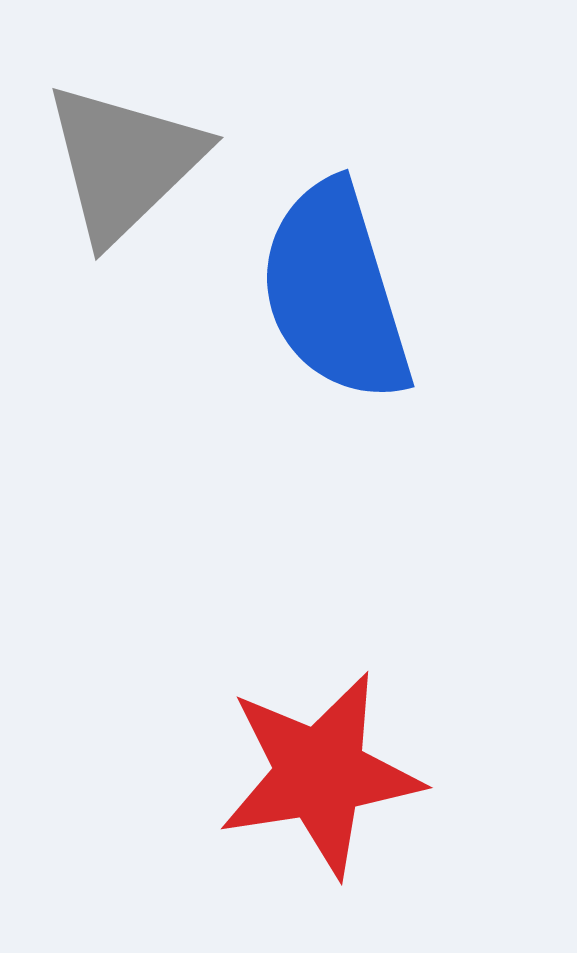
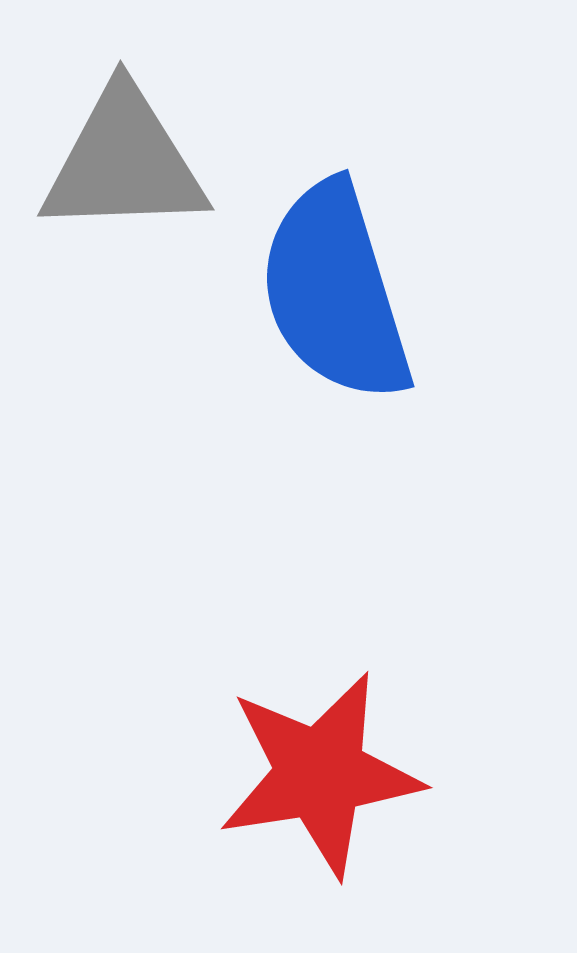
gray triangle: rotated 42 degrees clockwise
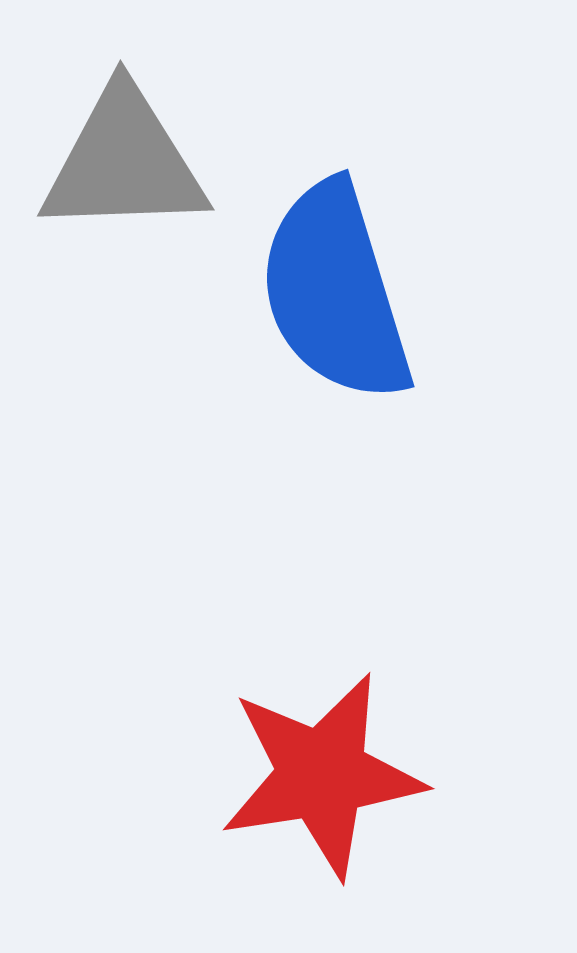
red star: moved 2 px right, 1 px down
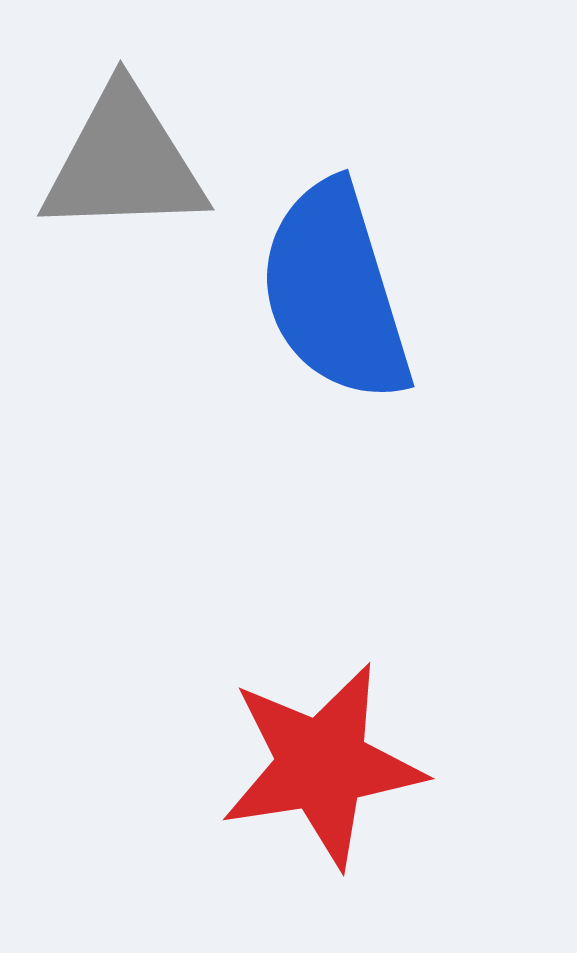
red star: moved 10 px up
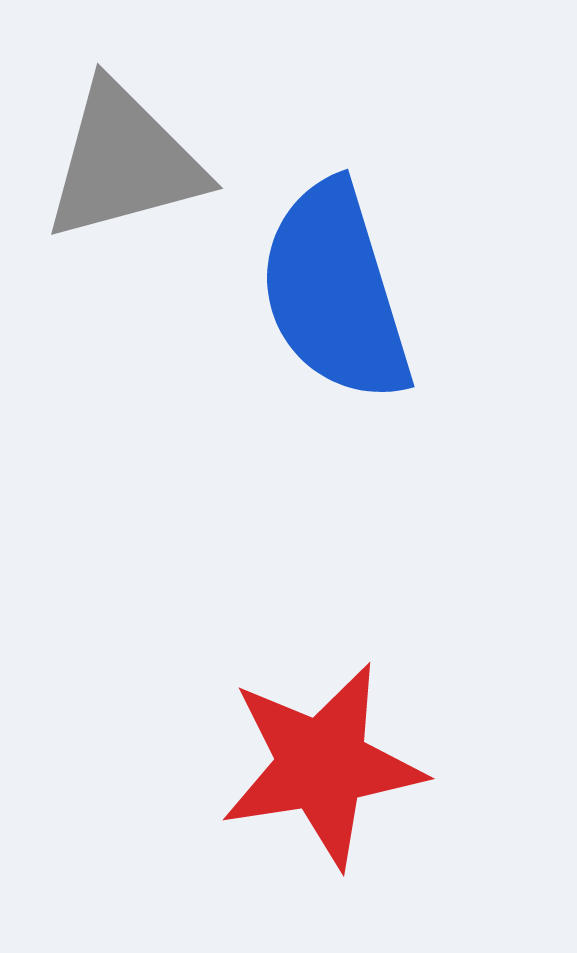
gray triangle: rotated 13 degrees counterclockwise
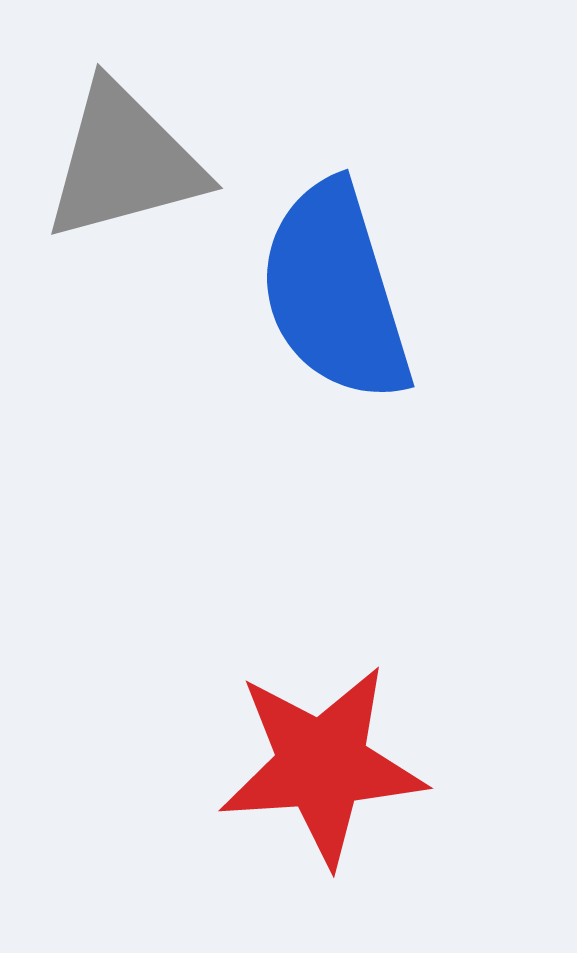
red star: rotated 5 degrees clockwise
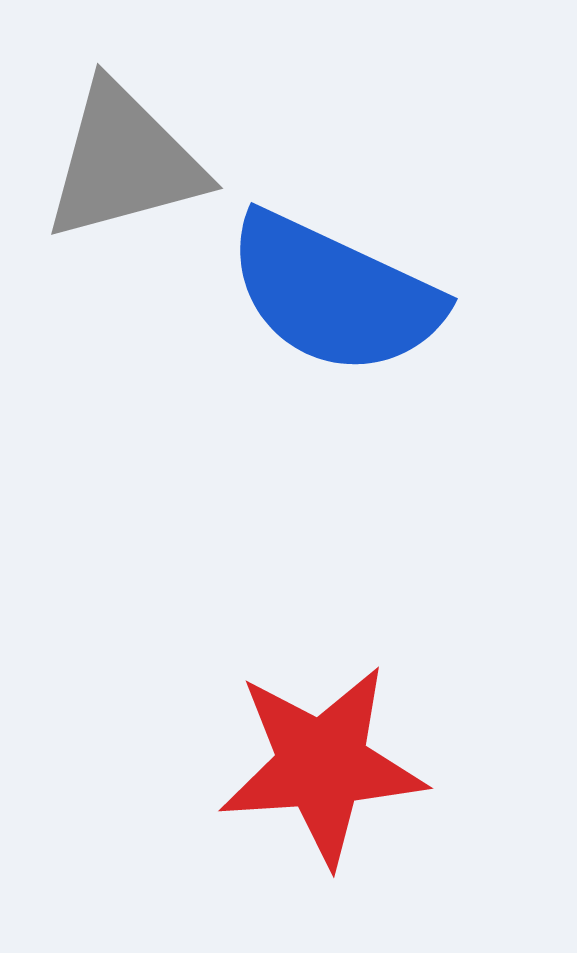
blue semicircle: moved 1 px left, 2 px down; rotated 48 degrees counterclockwise
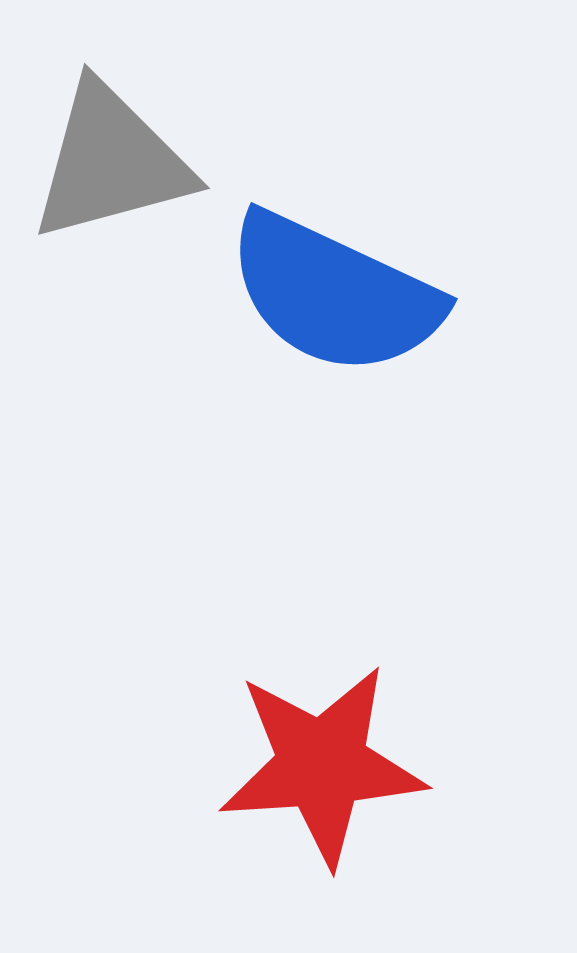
gray triangle: moved 13 px left
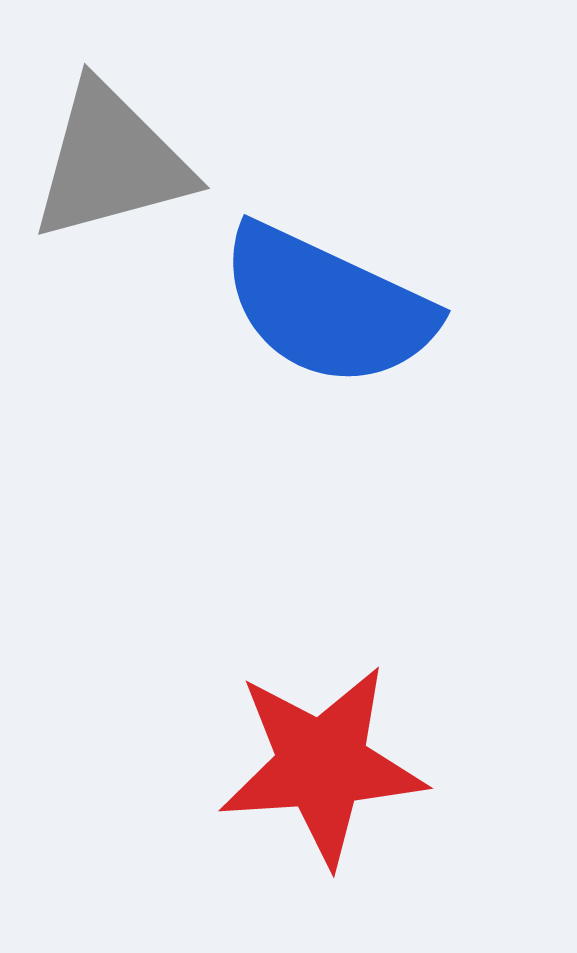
blue semicircle: moved 7 px left, 12 px down
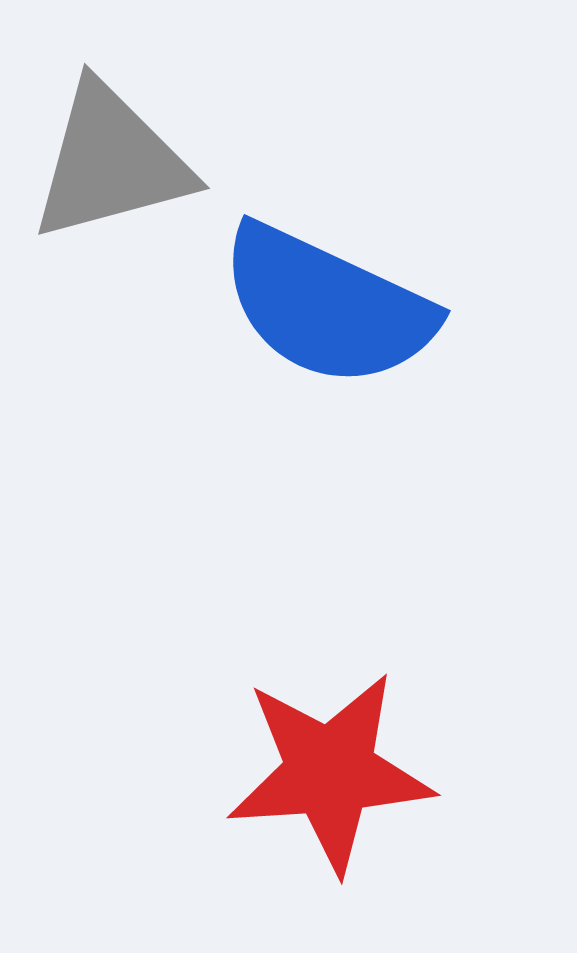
red star: moved 8 px right, 7 px down
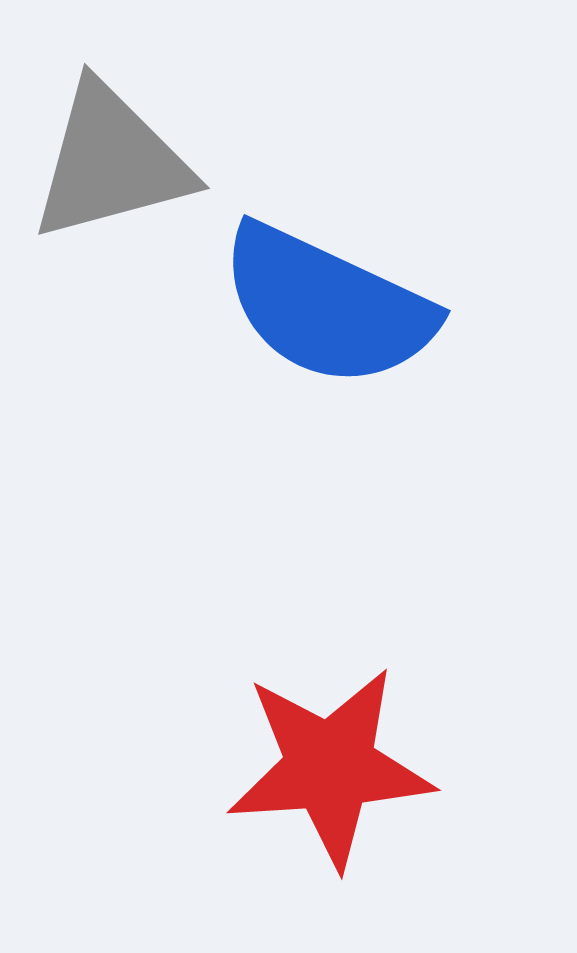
red star: moved 5 px up
